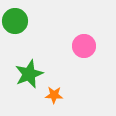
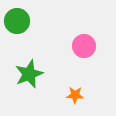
green circle: moved 2 px right
orange star: moved 21 px right
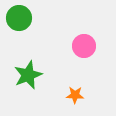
green circle: moved 2 px right, 3 px up
green star: moved 1 px left, 1 px down
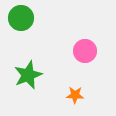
green circle: moved 2 px right
pink circle: moved 1 px right, 5 px down
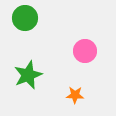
green circle: moved 4 px right
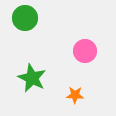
green star: moved 4 px right, 3 px down; rotated 24 degrees counterclockwise
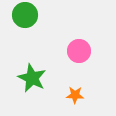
green circle: moved 3 px up
pink circle: moved 6 px left
